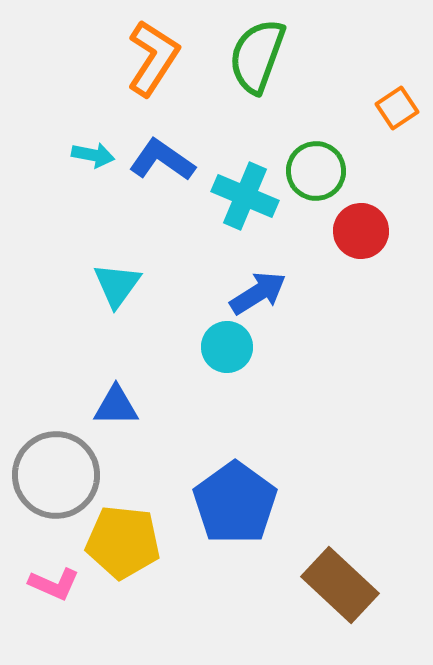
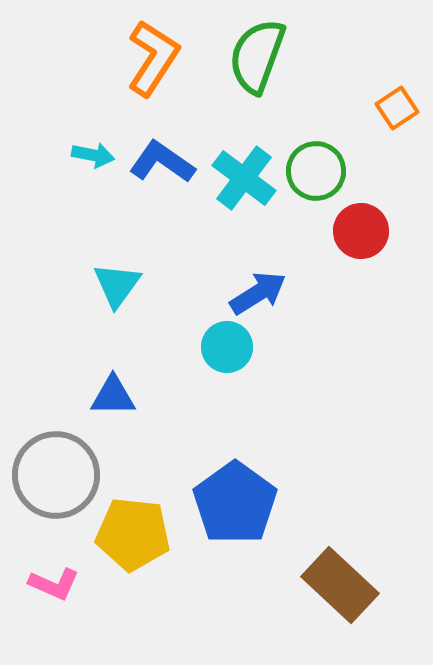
blue L-shape: moved 2 px down
cyan cross: moved 1 px left, 18 px up; rotated 14 degrees clockwise
blue triangle: moved 3 px left, 10 px up
yellow pentagon: moved 10 px right, 8 px up
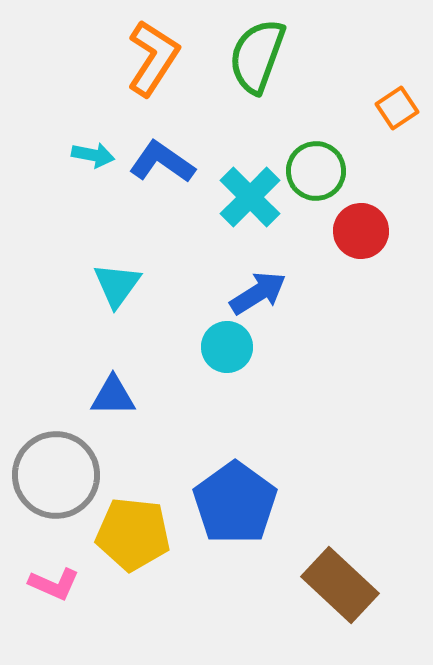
cyan cross: moved 6 px right, 19 px down; rotated 8 degrees clockwise
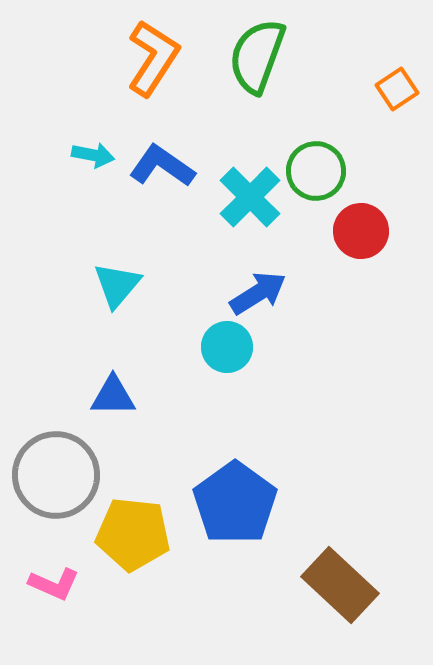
orange square: moved 19 px up
blue L-shape: moved 4 px down
cyan triangle: rotated 4 degrees clockwise
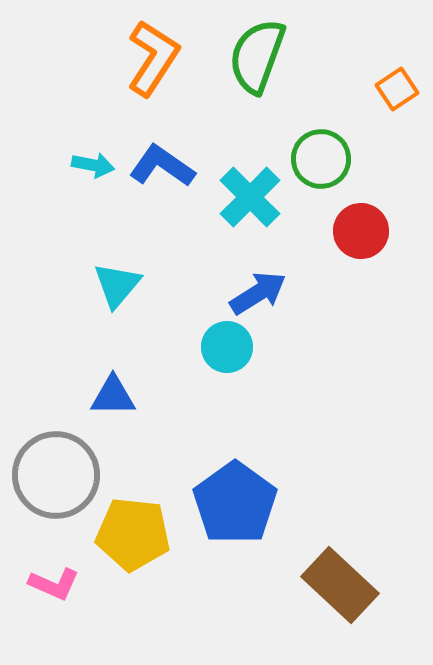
cyan arrow: moved 10 px down
green circle: moved 5 px right, 12 px up
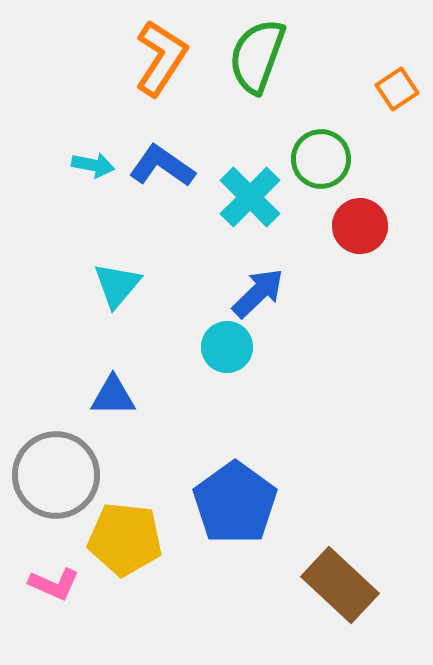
orange L-shape: moved 8 px right
red circle: moved 1 px left, 5 px up
blue arrow: rotated 12 degrees counterclockwise
yellow pentagon: moved 8 px left, 5 px down
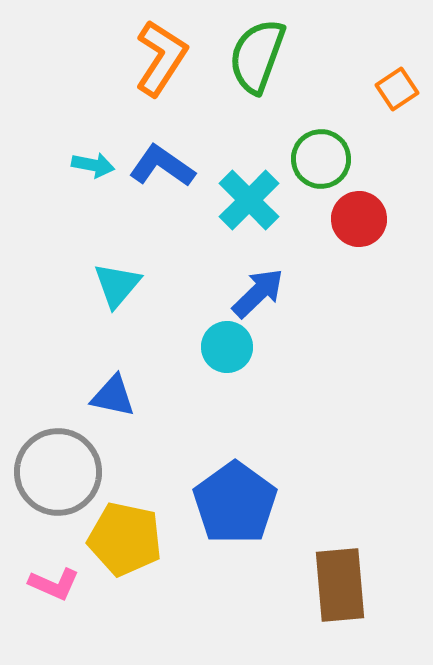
cyan cross: moved 1 px left, 3 px down
red circle: moved 1 px left, 7 px up
blue triangle: rotated 12 degrees clockwise
gray circle: moved 2 px right, 3 px up
yellow pentagon: rotated 6 degrees clockwise
brown rectangle: rotated 42 degrees clockwise
